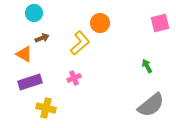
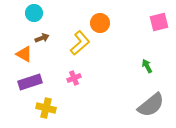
pink square: moved 1 px left, 1 px up
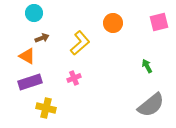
orange circle: moved 13 px right
orange triangle: moved 3 px right, 2 px down
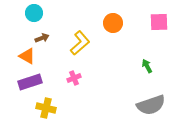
pink square: rotated 12 degrees clockwise
gray semicircle: rotated 20 degrees clockwise
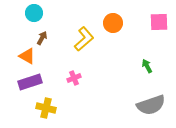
brown arrow: rotated 40 degrees counterclockwise
yellow L-shape: moved 4 px right, 4 px up
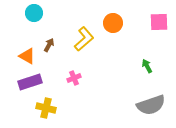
brown arrow: moved 7 px right, 7 px down
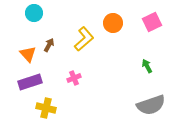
pink square: moved 7 px left; rotated 24 degrees counterclockwise
orange triangle: moved 1 px right, 2 px up; rotated 18 degrees clockwise
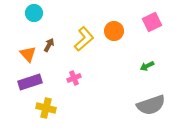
orange circle: moved 1 px right, 8 px down
green arrow: rotated 88 degrees counterclockwise
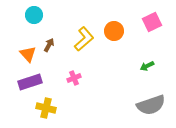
cyan circle: moved 2 px down
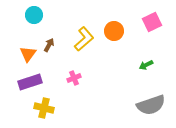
orange triangle: rotated 18 degrees clockwise
green arrow: moved 1 px left, 1 px up
yellow cross: moved 2 px left
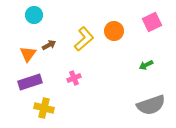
brown arrow: rotated 32 degrees clockwise
